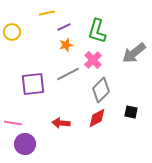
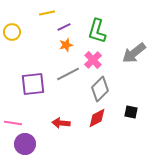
gray diamond: moved 1 px left, 1 px up
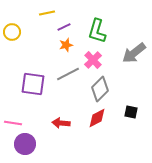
purple square: rotated 15 degrees clockwise
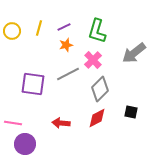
yellow line: moved 8 px left, 15 px down; rotated 63 degrees counterclockwise
yellow circle: moved 1 px up
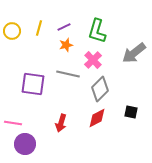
gray line: rotated 40 degrees clockwise
red arrow: rotated 78 degrees counterclockwise
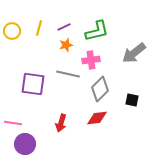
green L-shape: rotated 120 degrees counterclockwise
pink cross: moved 2 px left; rotated 36 degrees clockwise
black square: moved 1 px right, 12 px up
red diamond: rotated 20 degrees clockwise
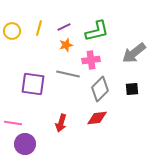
black square: moved 11 px up; rotated 16 degrees counterclockwise
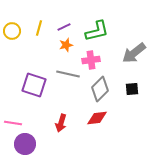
purple square: moved 1 px right, 1 px down; rotated 10 degrees clockwise
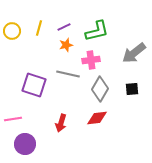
gray diamond: rotated 15 degrees counterclockwise
pink line: moved 4 px up; rotated 18 degrees counterclockwise
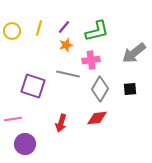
purple line: rotated 24 degrees counterclockwise
purple square: moved 1 px left, 1 px down
black square: moved 2 px left
